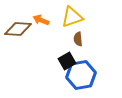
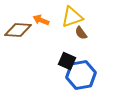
brown diamond: moved 1 px down
brown semicircle: moved 3 px right, 6 px up; rotated 32 degrees counterclockwise
black square: rotated 36 degrees counterclockwise
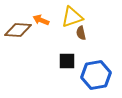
brown semicircle: rotated 24 degrees clockwise
black square: rotated 24 degrees counterclockwise
blue hexagon: moved 15 px right
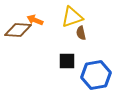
orange arrow: moved 6 px left
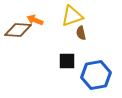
yellow triangle: moved 1 px up
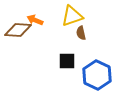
blue hexagon: moved 1 px right; rotated 24 degrees counterclockwise
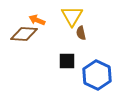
yellow triangle: rotated 40 degrees counterclockwise
orange arrow: moved 2 px right
brown diamond: moved 6 px right, 4 px down
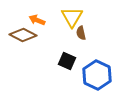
yellow triangle: moved 1 px down
brown diamond: moved 1 px left, 1 px down; rotated 24 degrees clockwise
black square: rotated 24 degrees clockwise
